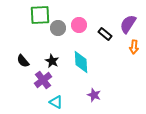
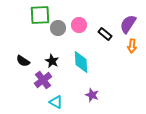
orange arrow: moved 2 px left, 1 px up
black semicircle: rotated 16 degrees counterclockwise
purple star: moved 2 px left
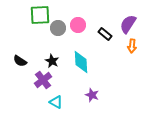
pink circle: moved 1 px left
black semicircle: moved 3 px left
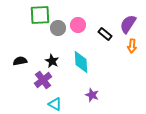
black semicircle: rotated 136 degrees clockwise
cyan triangle: moved 1 px left, 2 px down
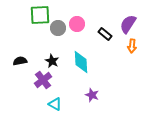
pink circle: moved 1 px left, 1 px up
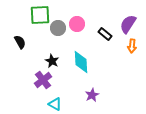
black semicircle: moved 19 px up; rotated 72 degrees clockwise
purple star: rotated 24 degrees clockwise
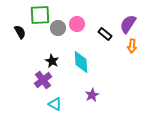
black semicircle: moved 10 px up
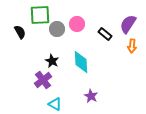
gray circle: moved 1 px left, 1 px down
purple star: moved 1 px left, 1 px down; rotated 16 degrees counterclockwise
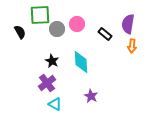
purple semicircle: rotated 24 degrees counterclockwise
purple cross: moved 4 px right, 3 px down
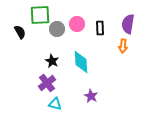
black rectangle: moved 5 px left, 6 px up; rotated 48 degrees clockwise
orange arrow: moved 9 px left
cyan triangle: rotated 16 degrees counterclockwise
